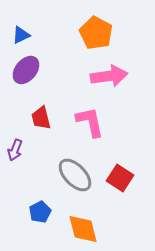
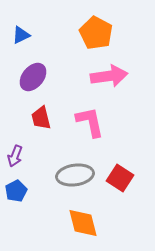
purple ellipse: moved 7 px right, 7 px down
purple arrow: moved 6 px down
gray ellipse: rotated 54 degrees counterclockwise
blue pentagon: moved 24 px left, 21 px up
orange diamond: moved 6 px up
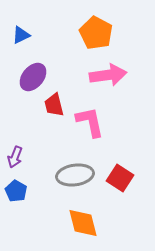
pink arrow: moved 1 px left, 1 px up
red trapezoid: moved 13 px right, 13 px up
purple arrow: moved 1 px down
blue pentagon: rotated 15 degrees counterclockwise
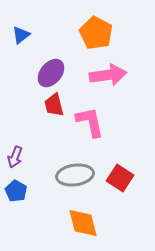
blue triangle: rotated 12 degrees counterclockwise
purple ellipse: moved 18 px right, 4 px up
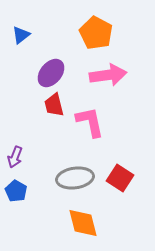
gray ellipse: moved 3 px down
